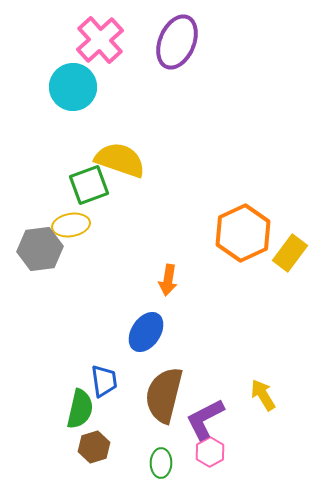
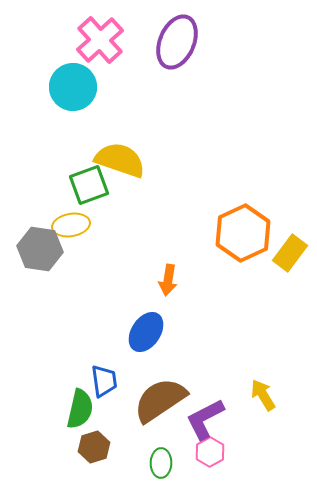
gray hexagon: rotated 15 degrees clockwise
brown semicircle: moved 4 px left, 5 px down; rotated 42 degrees clockwise
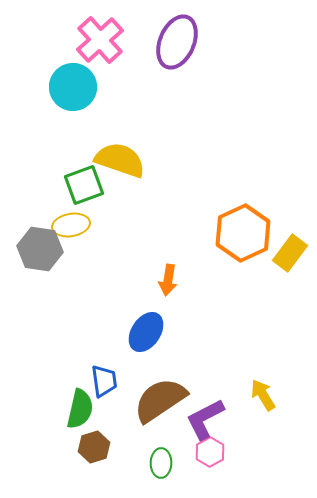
green square: moved 5 px left
